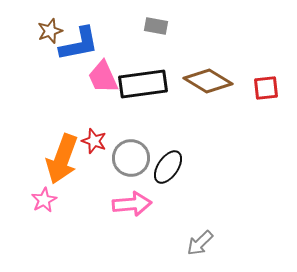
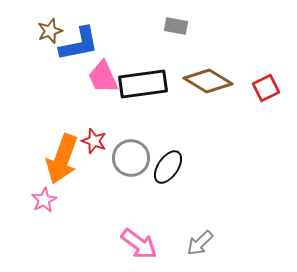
gray rectangle: moved 20 px right
red square: rotated 20 degrees counterclockwise
pink arrow: moved 7 px right, 40 px down; rotated 42 degrees clockwise
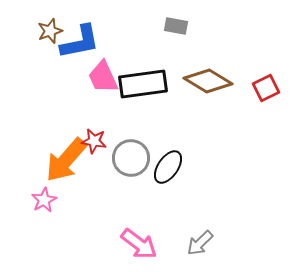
blue L-shape: moved 1 px right, 2 px up
red star: rotated 10 degrees counterclockwise
orange arrow: moved 4 px right, 1 px down; rotated 21 degrees clockwise
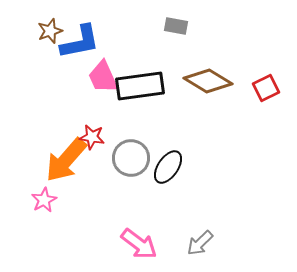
black rectangle: moved 3 px left, 2 px down
red star: moved 2 px left, 4 px up
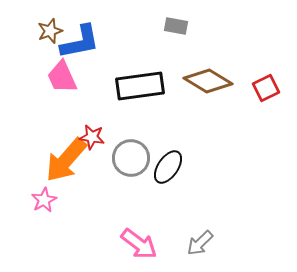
pink trapezoid: moved 41 px left
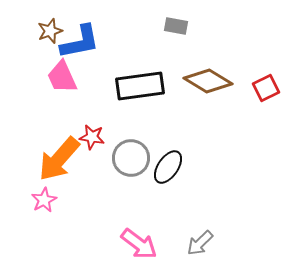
orange arrow: moved 7 px left, 1 px up
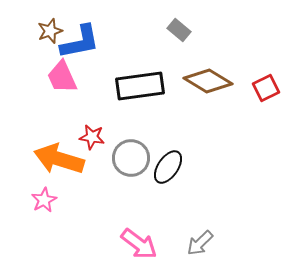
gray rectangle: moved 3 px right, 4 px down; rotated 30 degrees clockwise
orange arrow: rotated 66 degrees clockwise
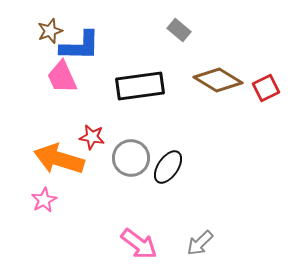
blue L-shape: moved 4 px down; rotated 12 degrees clockwise
brown diamond: moved 10 px right, 1 px up
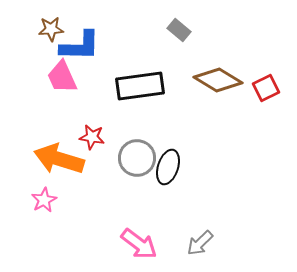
brown star: moved 1 px right, 2 px up; rotated 15 degrees clockwise
gray circle: moved 6 px right
black ellipse: rotated 16 degrees counterclockwise
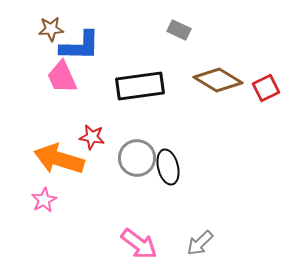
gray rectangle: rotated 15 degrees counterclockwise
black ellipse: rotated 32 degrees counterclockwise
